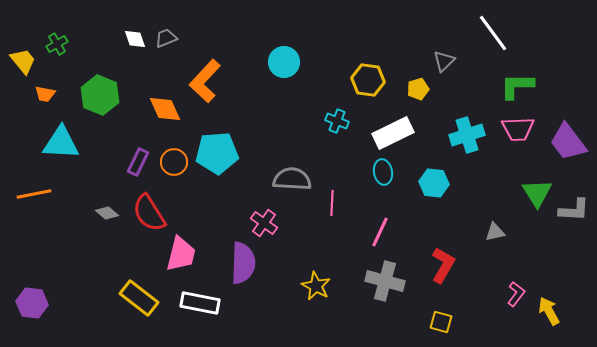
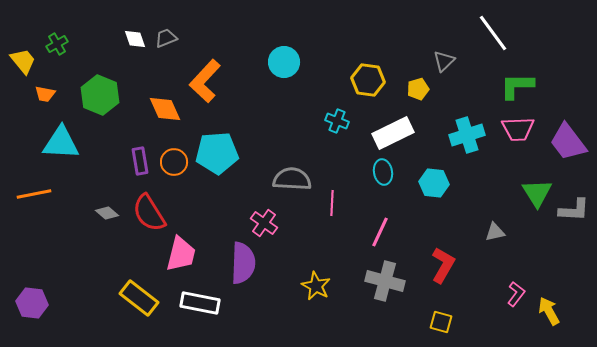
purple rectangle at (138, 162): moved 2 px right, 1 px up; rotated 36 degrees counterclockwise
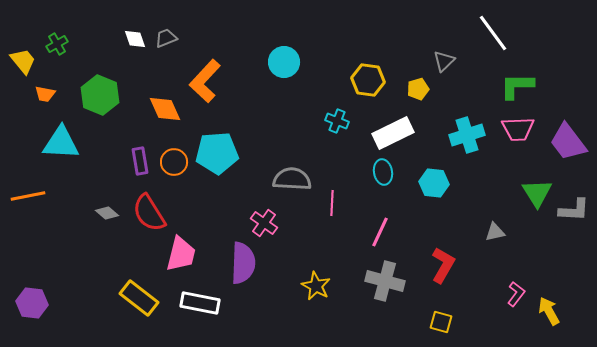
orange line at (34, 194): moved 6 px left, 2 px down
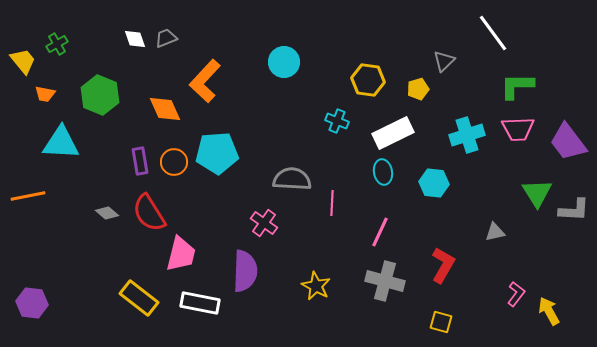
purple semicircle at (243, 263): moved 2 px right, 8 px down
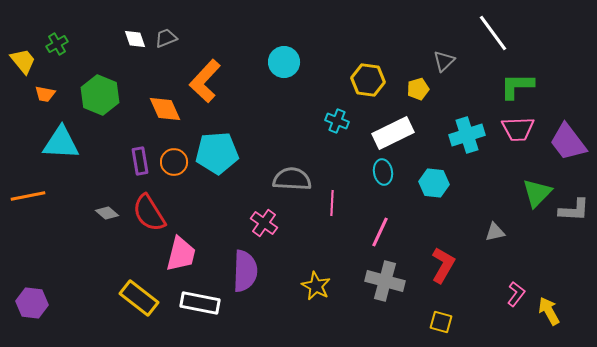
green triangle at (537, 193): rotated 16 degrees clockwise
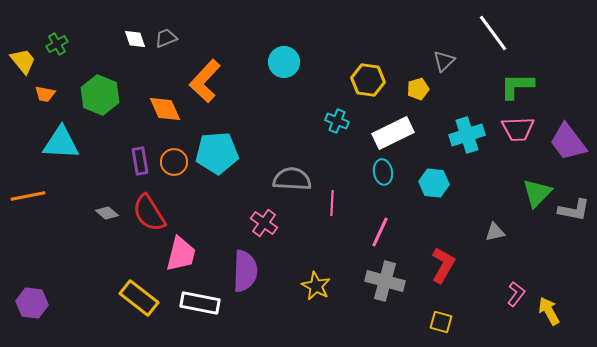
gray L-shape at (574, 210): rotated 8 degrees clockwise
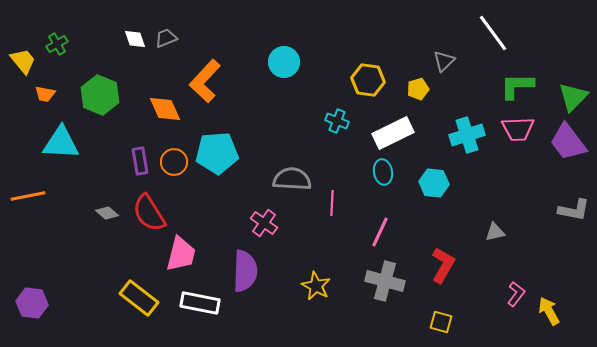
green triangle at (537, 193): moved 36 px right, 96 px up
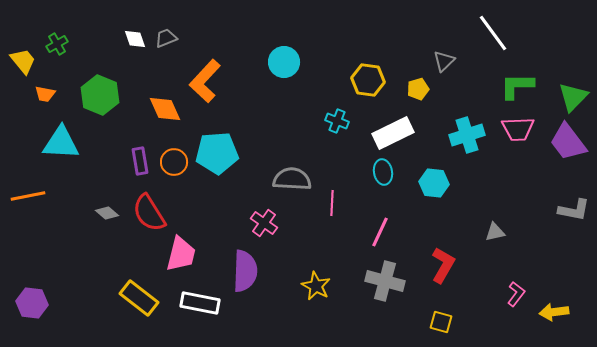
yellow arrow at (549, 311): moved 5 px right, 1 px down; rotated 68 degrees counterclockwise
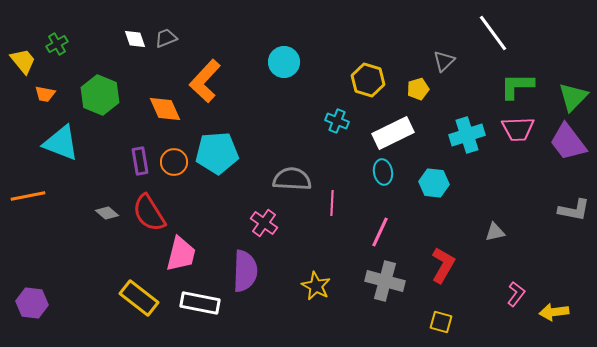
yellow hexagon at (368, 80): rotated 8 degrees clockwise
cyan triangle at (61, 143): rotated 18 degrees clockwise
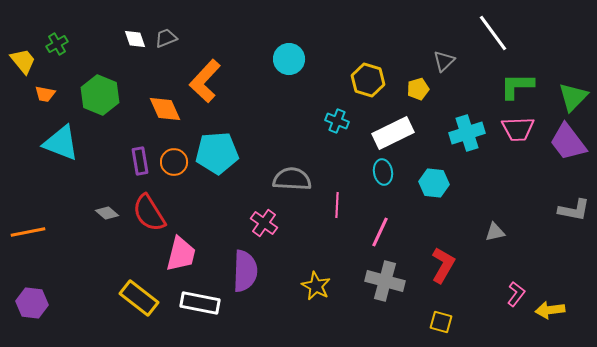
cyan circle at (284, 62): moved 5 px right, 3 px up
cyan cross at (467, 135): moved 2 px up
orange line at (28, 196): moved 36 px down
pink line at (332, 203): moved 5 px right, 2 px down
yellow arrow at (554, 312): moved 4 px left, 2 px up
